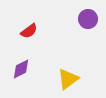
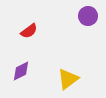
purple circle: moved 3 px up
purple diamond: moved 2 px down
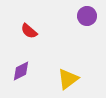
purple circle: moved 1 px left
red semicircle: rotated 78 degrees clockwise
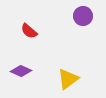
purple circle: moved 4 px left
purple diamond: rotated 50 degrees clockwise
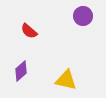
purple diamond: rotated 65 degrees counterclockwise
yellow triangle: moved 2 px left, 1 px down; rotated 50 degrees clockwise
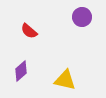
purple circle: moved 1 px left, 1 px down
yellow triangle: moved 1 px left
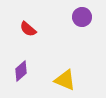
red semicircle: moved 1 px left, 2 px up
yellow triangle: rotated 10 degrees clockwise
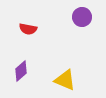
red semicircle: rotated 30 degrees counterclockwise
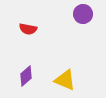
purple circle: moved 1 px right, 3 px up
purple diamond: moved 5 px right, 5 px down
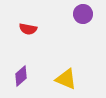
purple diamond: moved 5 px left
yellow triangle: moved 1 px right, 1 px up
